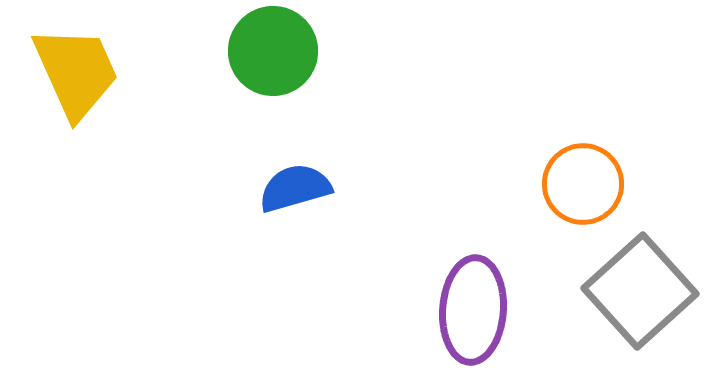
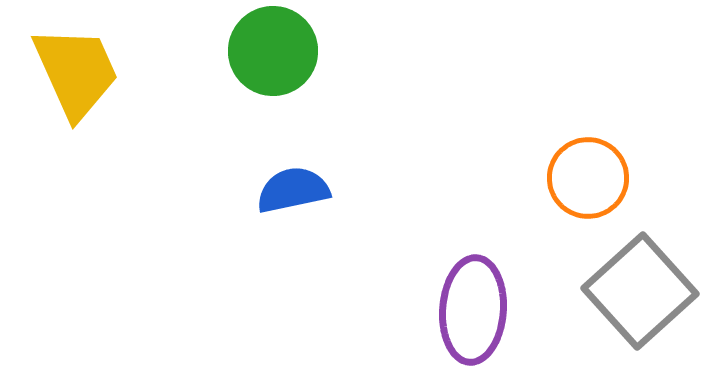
orange circle: moved 5 px right, 6 px up
blue semicircle: moved 2 px left, 2 px down; rotated 4 degrees clockwise
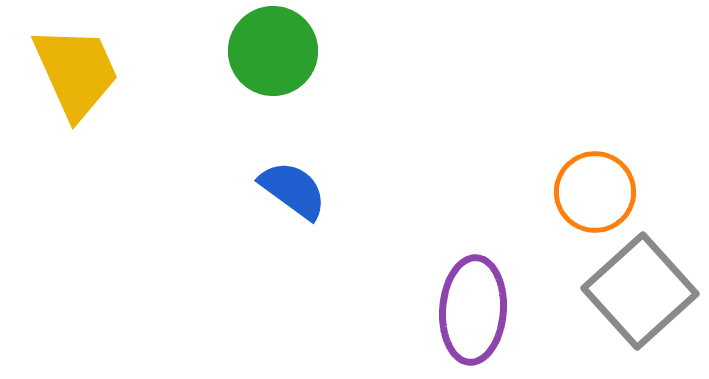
orange circle: moved 7 px right, 14 px down
blue semicircle: rotated 48 degrees clockwise
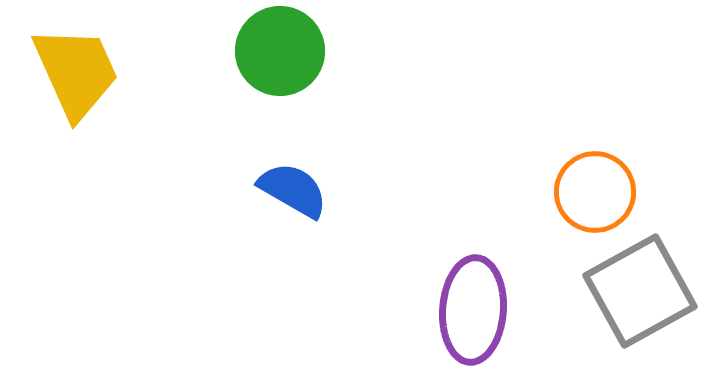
green circle: moved 7 px right
blue semicircle: rotated 6 degrees counterclockwise
gray square: rotated 13 degrees clockwise
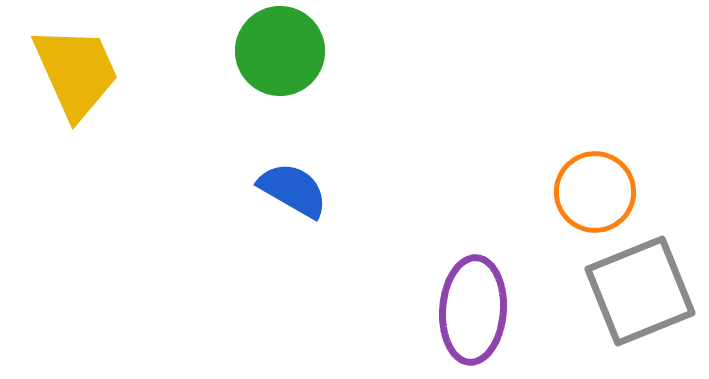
gray square: rotated 7 degrees clockwise
